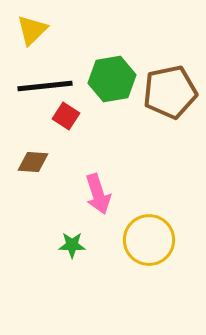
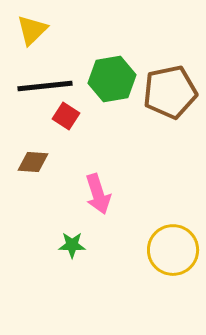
yellow circle: moved 24 px right, 10 px down
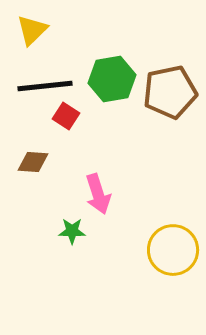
green star: moved 14 px up
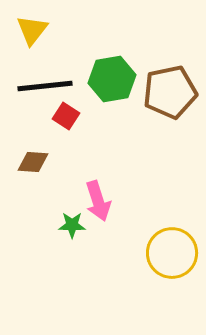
yellow triangle: rotated 8 degrees counterclockwise
pink arrow: moved 7 px down
green star: moved 6 px up
yellow circle: moved 1 px left, 3 px down
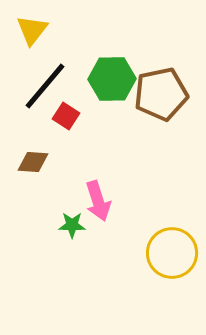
green hexagon: rotated 9 degrees clockwise
black line: rotated 44 degrees counterclockwise
brown pentagon: moved 9 px left, 2 px down
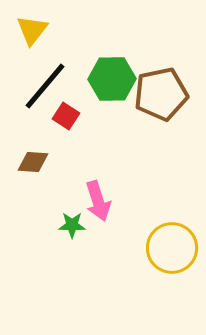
yellow circle: moved 5 px up
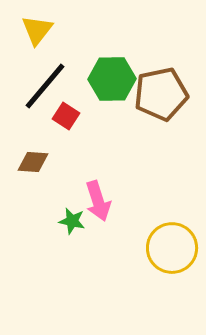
yellow triangle: moved 5 px right
green star: moved 4 px up; rotated 12 degrees clockwise
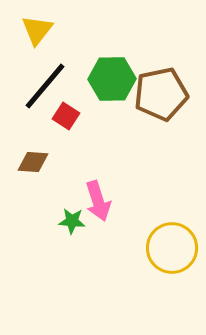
green star: rotated 8 degrees counterclockwise
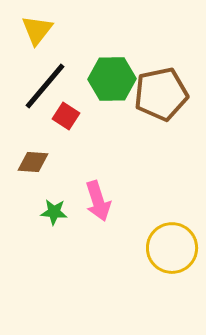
green star: moved 18 px left, 9 px up
